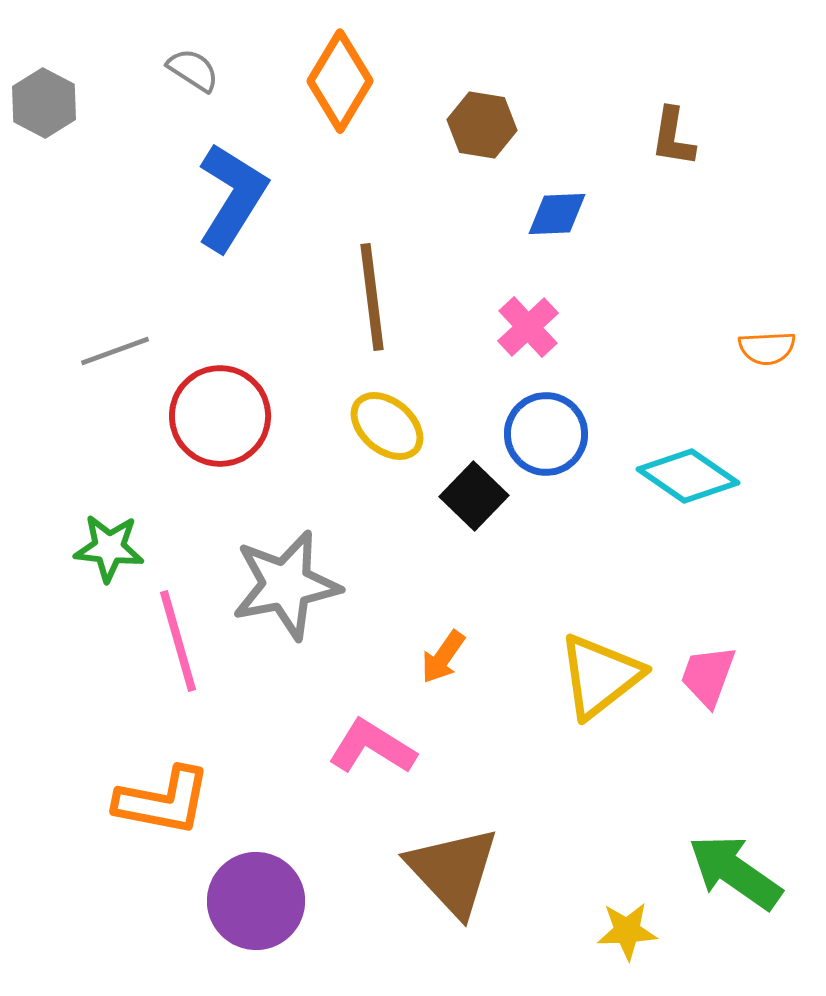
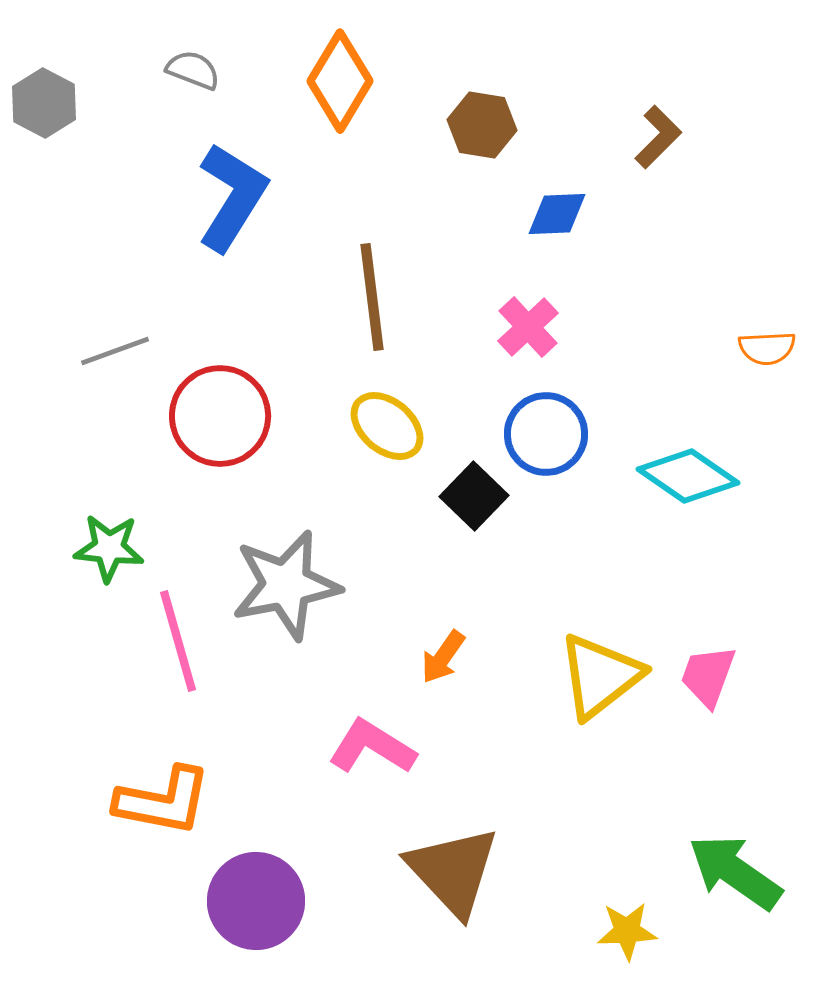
gray semicircle: rotated 12 degrees counterclockwise
brown L-shape: moved 15 px left; rotated 144 degrees counterclockwise
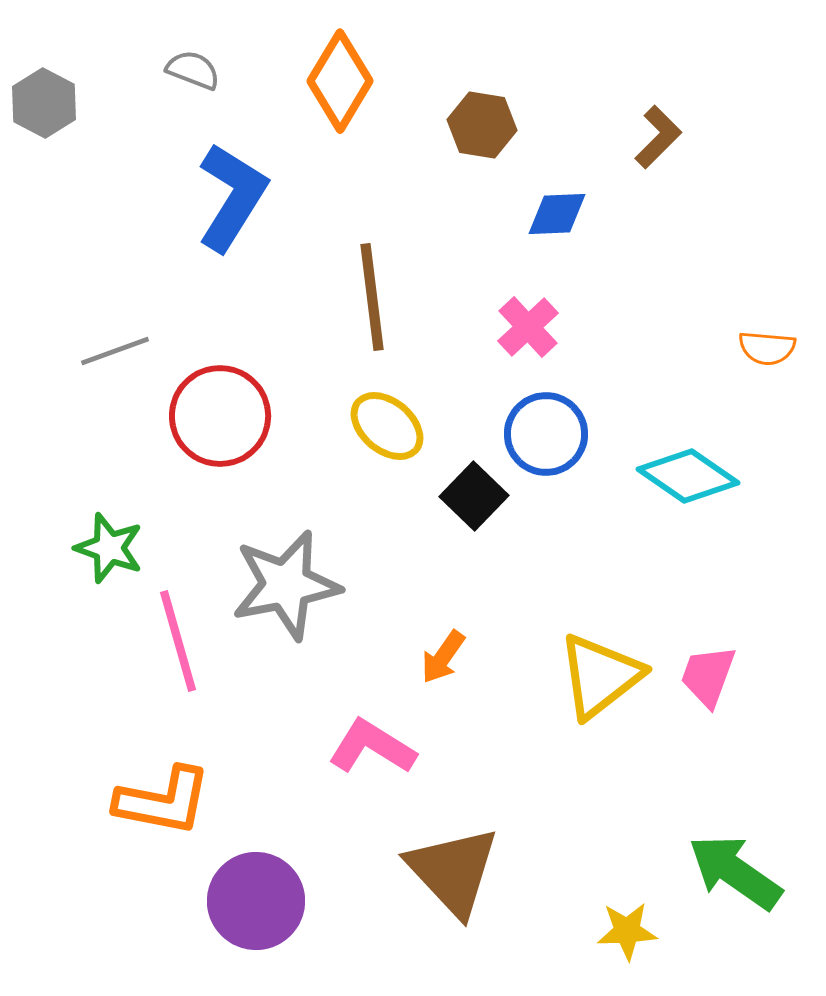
orange semicircle: rotated 8 degrees clockwise
green star: rotated 14 degrees clockwise
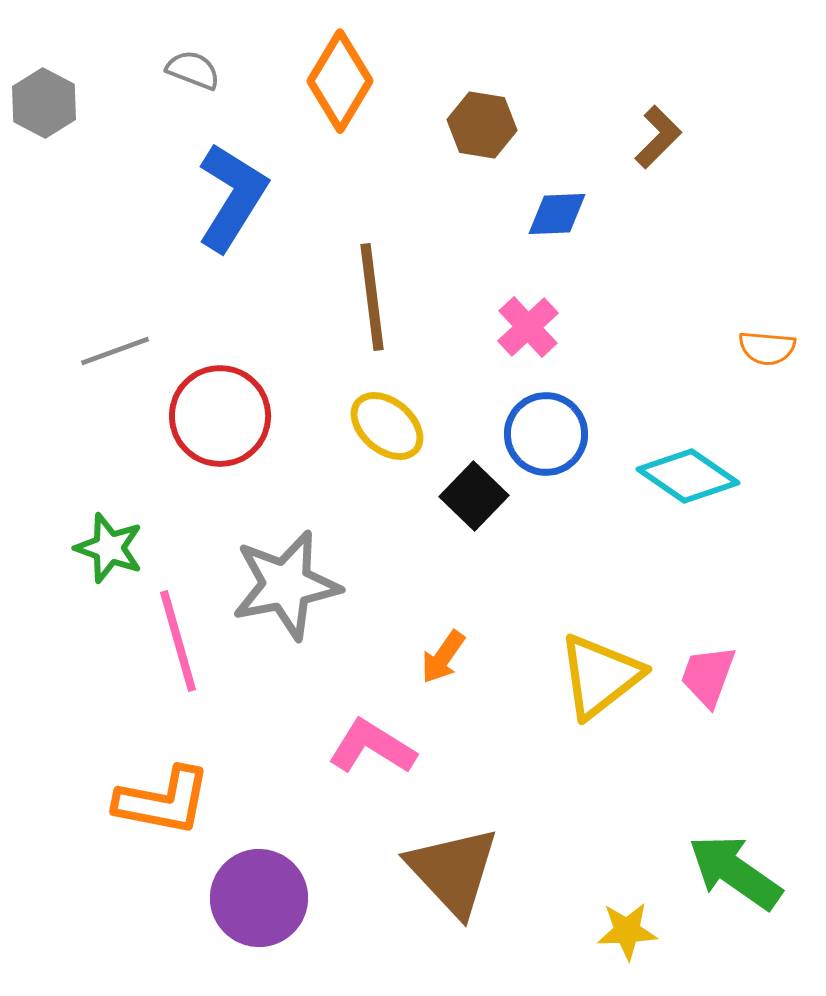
purple circle: moved 3 px right, 3 px up
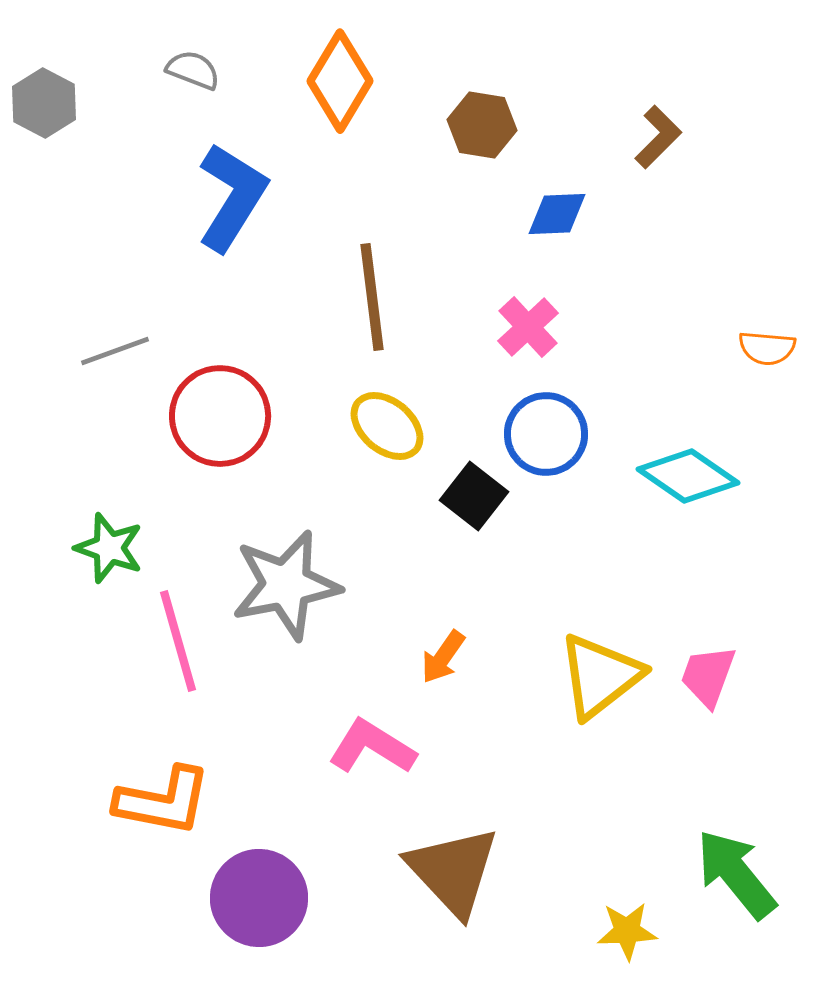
black square: rotated 6 degrees counterclockwise
green arrow: moved 1 px right, 2 px down; rotated 16 degrees clockwise
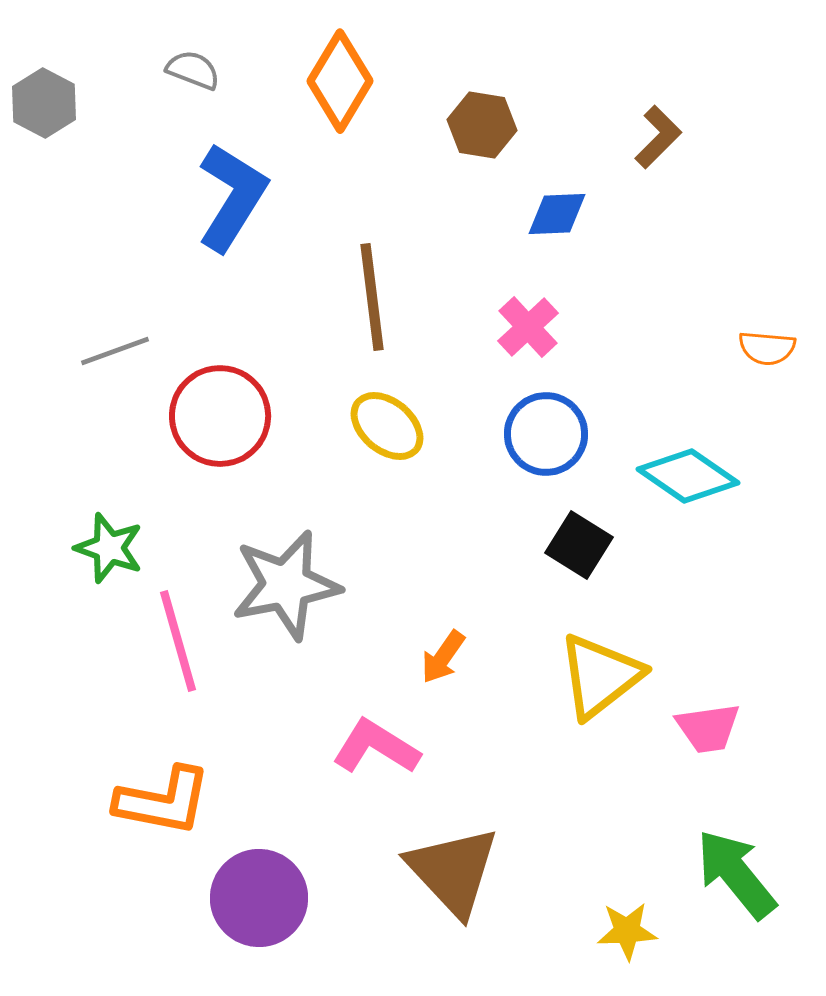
black square: moved 105 px right, 49 px down; rotated 6 degrees counterclockwise
pink trapezoid: moved 52 px down; rotated 118 degrees counterclockwise
pink L-shape: moved 4 px right
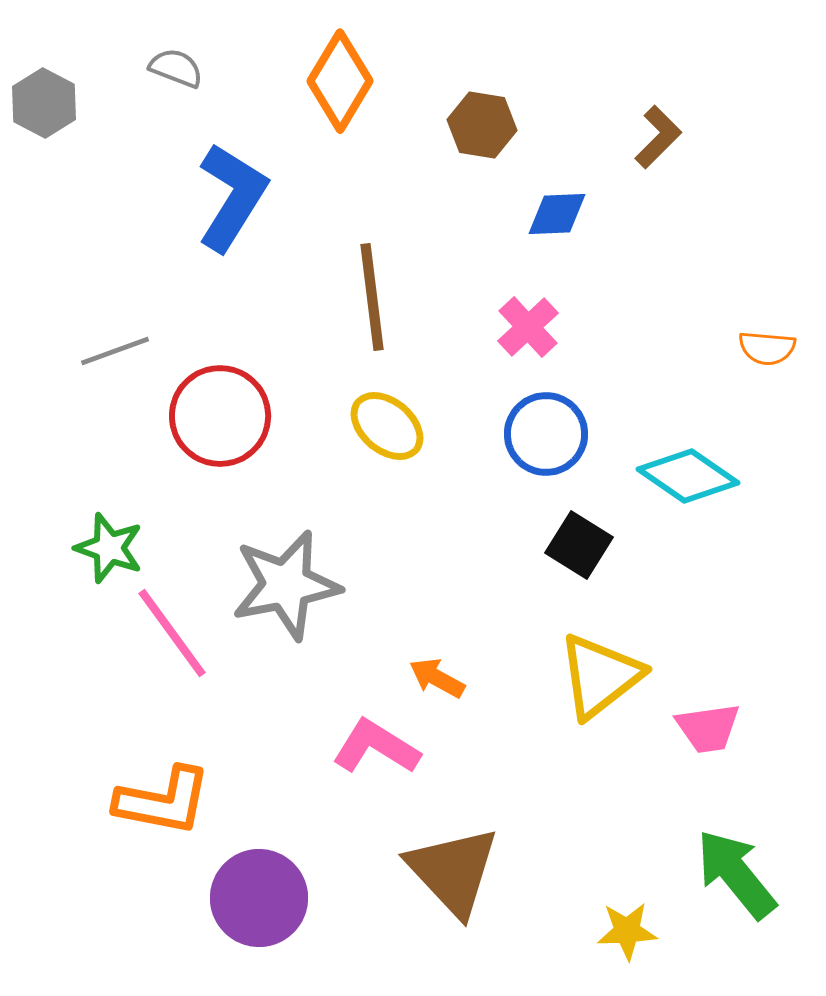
gray semicircle: moved 17 px left, 2 px up
pink line: moved 6 px left, 8 px up; rotated 20 degrees counterclockwise
orange arrow: moved 6 px left, 21 px down; rotated 84 degrees clockwise
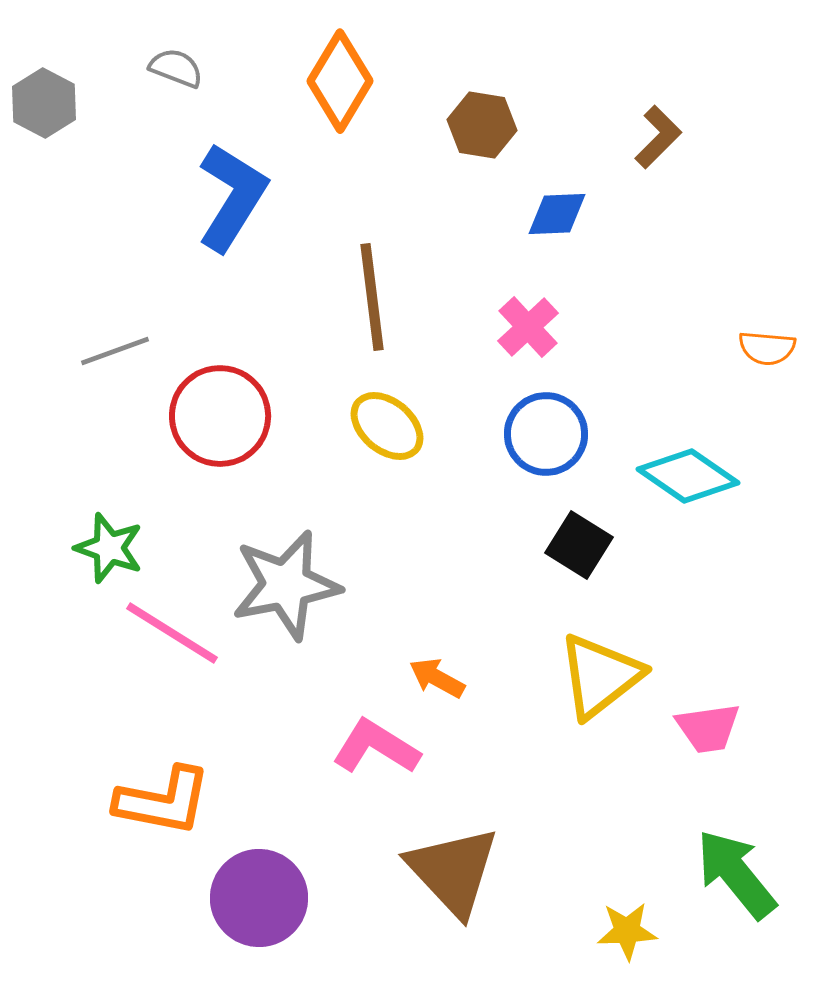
pink line: rotated 22 degrees counterclockwise
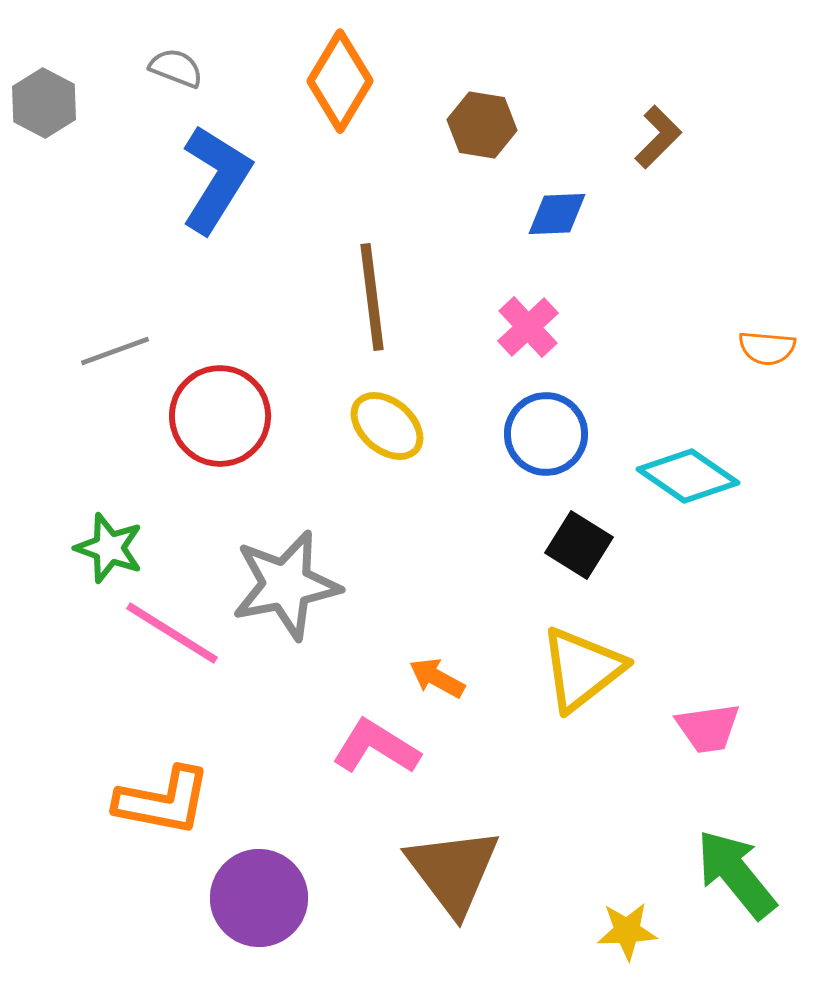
blue L-shape: moved 16 px left, 18 px up
yellow triangle: moved 18 px left, 7 px up
brown triangle: rotated 6 degrees clockwise
